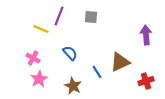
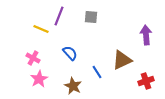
brown triangle: moved 2 px right, 2 px up
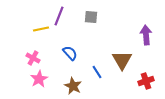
yellow line: rotated 35 degrees counterclockwise
brown triangle: rotated 35 degrees counterclockwise
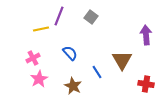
gray square: rotated 32 degrees clockwise
pink cross: rotated 32 degrees clockwise
red cross: moved 3 px down; rotated 28 degrees clockwise
